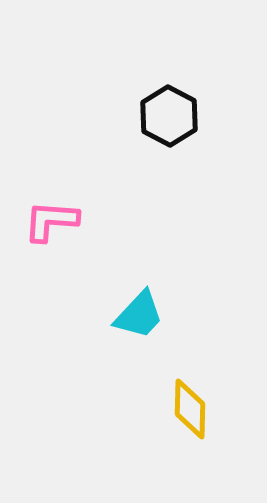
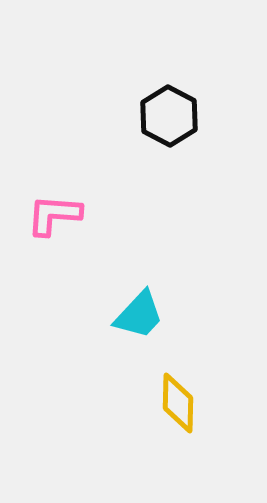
pink L-shape: moved 3 px right, 6 px up
yellow diamond: moved 12 px left, 6 px up
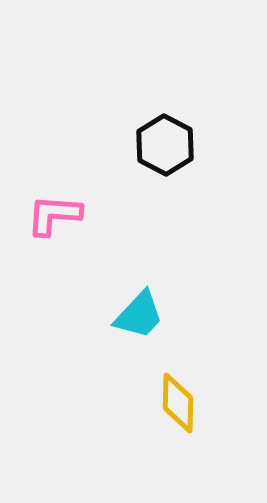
black hexagon: moved 4 px left, 29 px down
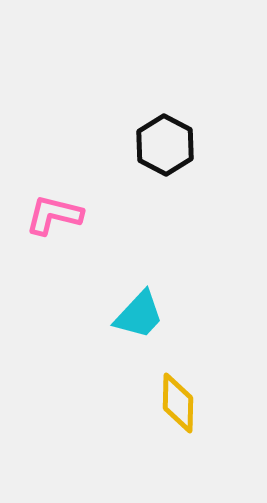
pink L-shape: rotated 10 degrees clockwise
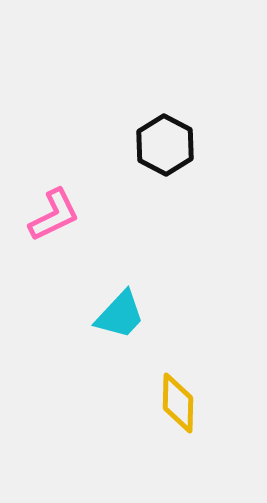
pink L-shape: rotated 140 degrees clockwise
cyan trapezoid: moved 19 px left
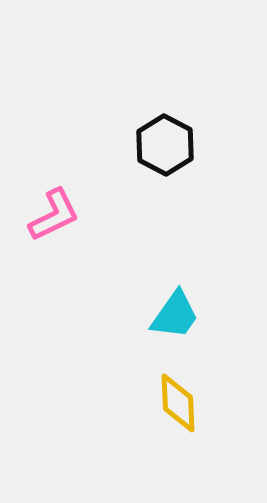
cyan trapezoid: moved 55 px right; rotated 8 degrees counterclockwise
yellow diamond: rotated 4 degrees counterclockwise
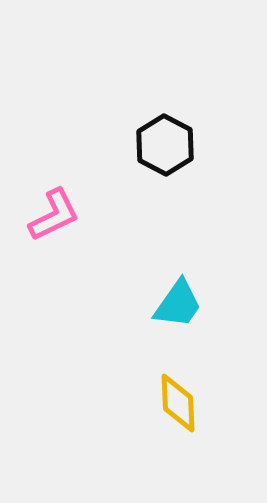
cyan trapezoid: moved 3 px right, 11 px up
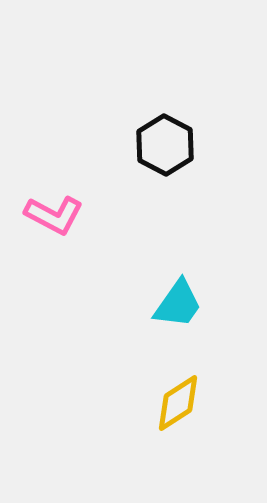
pink L-shape: rotated 54 degrees clockwise
yellow diamond: rotated 60 degrees clockwise
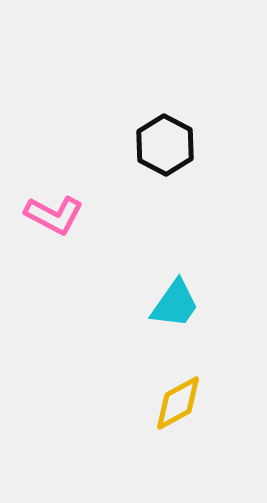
cyan trapezoid: moved 3 px left
yellow diamond: rotated 4 degrees clockwise
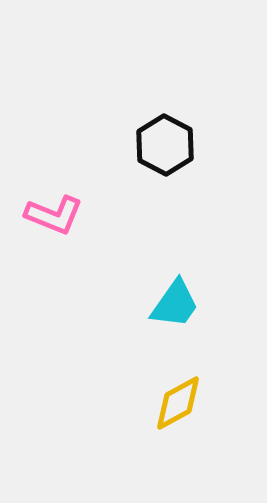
pink L-shape: rotated 6 degrees counterclockwise
